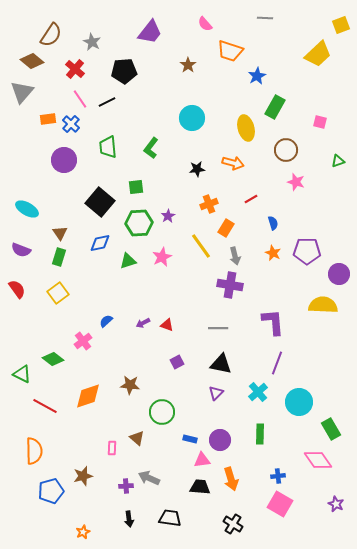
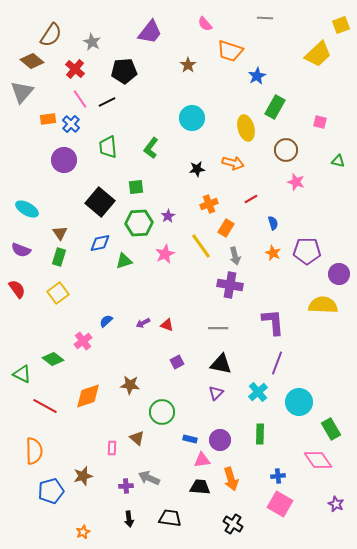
green triangle at (338, 161): rotated 32 degrees clockwise
pink star at (162, 257): moved 3 px right, 3 px up
green triangle at (128, 261): moved 4 px left
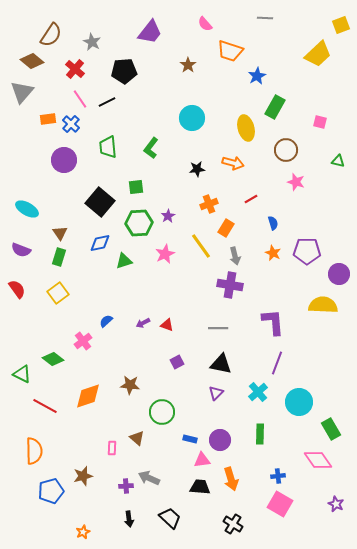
black trapezoid at (170, 518): rotated 35 degrees clockwise
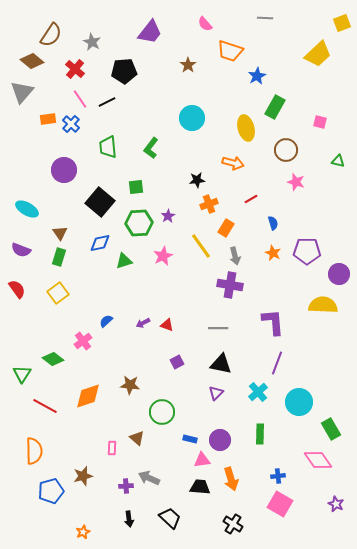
yellow square at (341, 25): moved 1 px right, 2 px up
purple circle at (64, 160): moved 10 px down
black star at (197, 169): moved 11 px down
pink star at (165, 254): moved 2 px left, 2 px down
green triangle at (22, 374): rotated 36 degrees clockwise
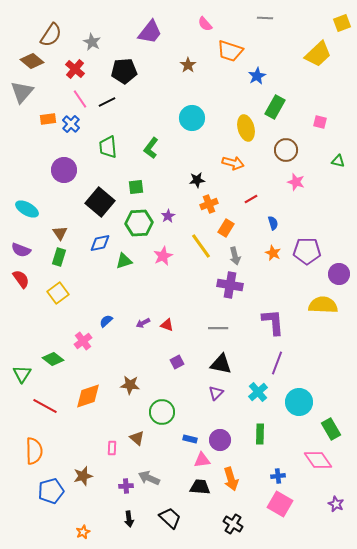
red semicircle at (17, 289): moved 4 px right, 10 px up
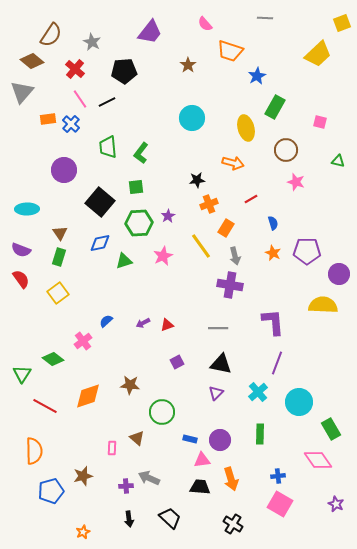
green L-shape at (151, 148): moved 10 px left, 5 px down
cyan ellipse at (27, 209): rotated 30 degrees counterclockwise
red triangle at (167, 325): rotated 40 degrees counterclockwise
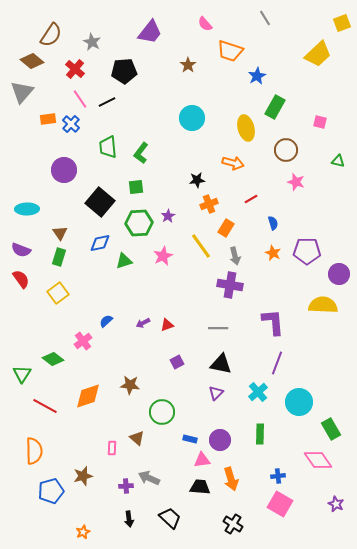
gray line at (265, 18): rotated 56 degrees clockwise
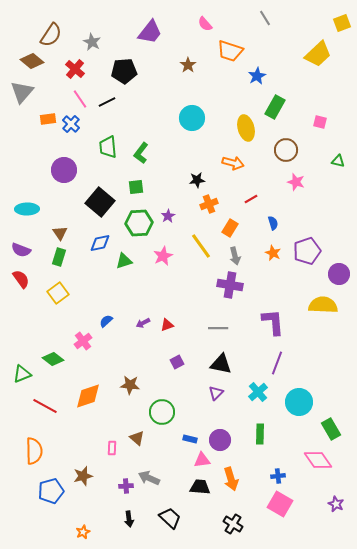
orange rectangle at (226, 228): moved 4 px right
purple pentagon at (307, 251): rotated 20 degrees counterclockwise
green triangle at (22, 374): rotated 36 degrees clockwise
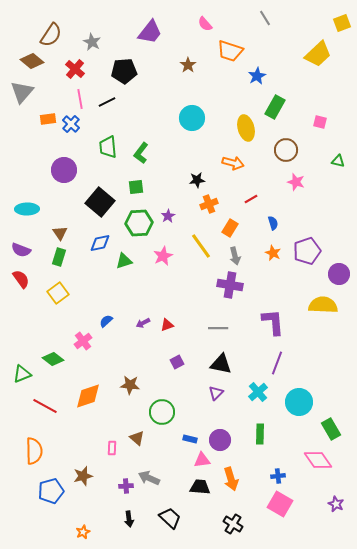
pink line at (80, 99): rotated 24 degrees clockwise
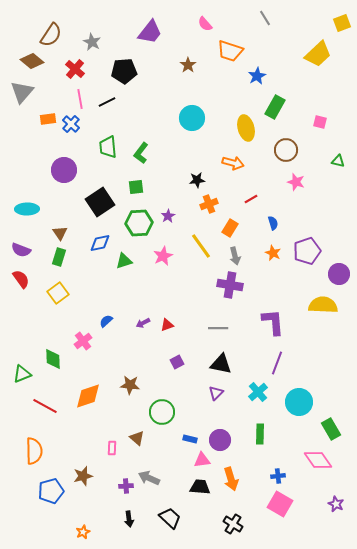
black square at (100, 202): rotated 16 degrees clockwise
green diamond at (53, 359): rotated 50 degrees clockwise
